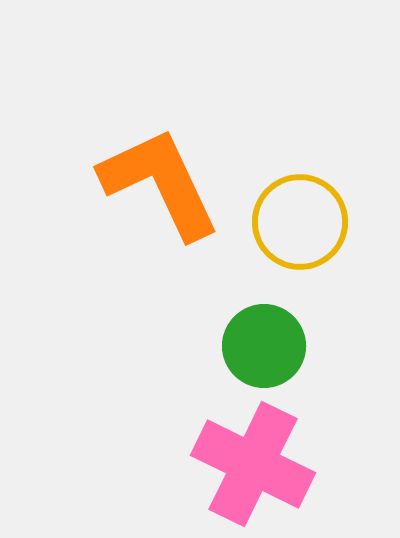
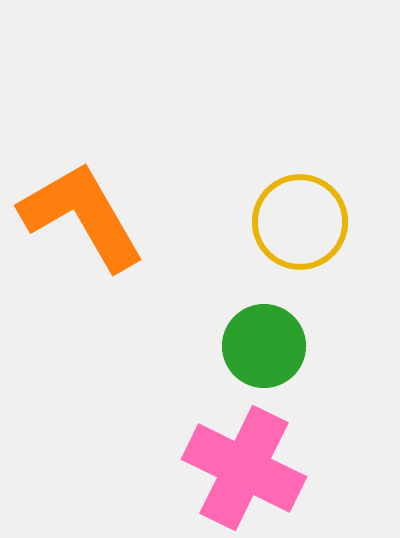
orange L-shape: moved 78 px left, 33 px down; rotated 5 degrees counterclockwise
pink cross: moved 9 px left, 4 px down
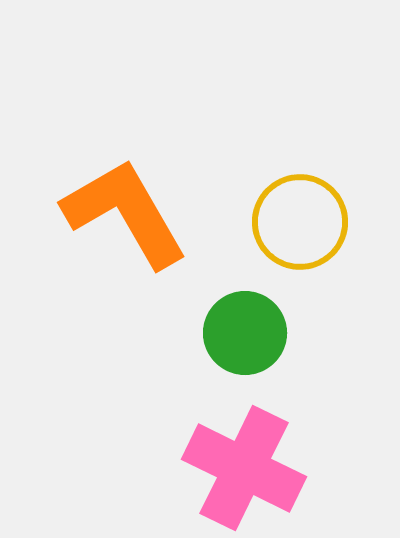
orange L-shape: moved 43 px right, 3 px up
green circle: moved 19 px left, 13 px up
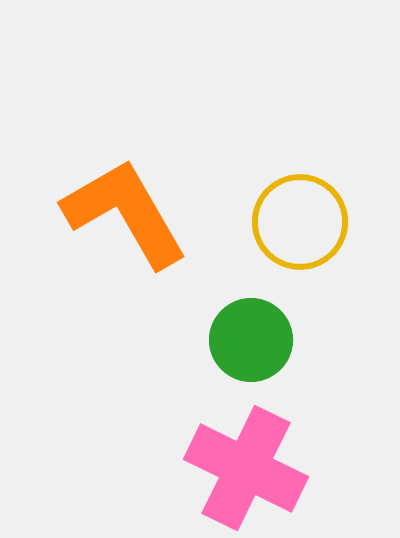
green circle: moved 6 px right, 7 px down
pink cross: moved 2 px right
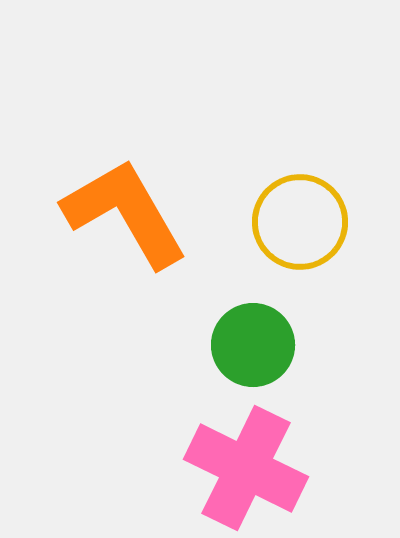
green circle: moved 2 px right, 5 px down
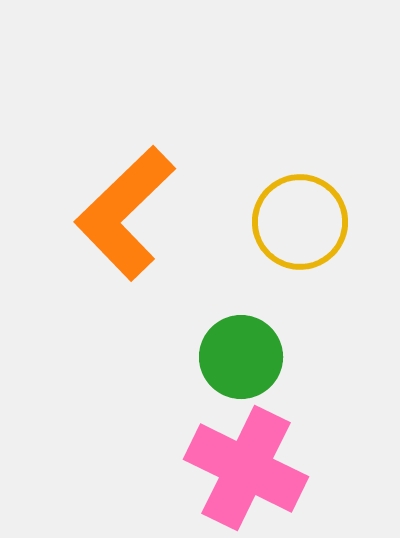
orange L-shape: rotated 104 degrees counterclockwise
green circle: moved 12 px left, 12 px down
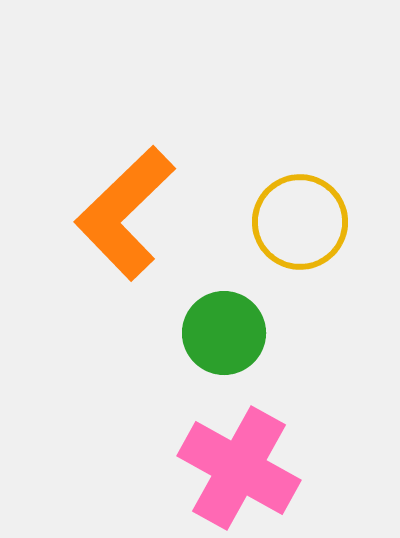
green circle: moved 17 px left, 24 px up
pink cross: moved 7 px left; rotated 3 degrees clockwise
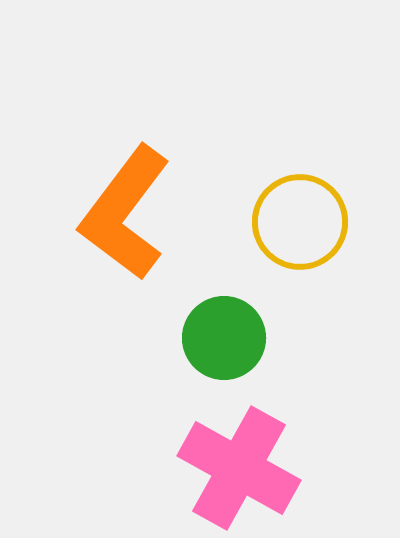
orange L-shape: rotated 9 degrees counterclockwise
green circle: moved 5 px down
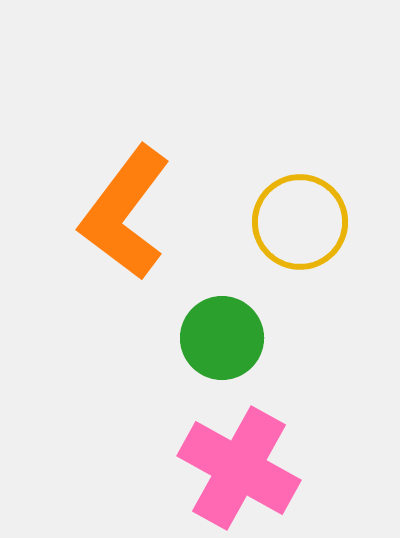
green circle: moved 2 px left
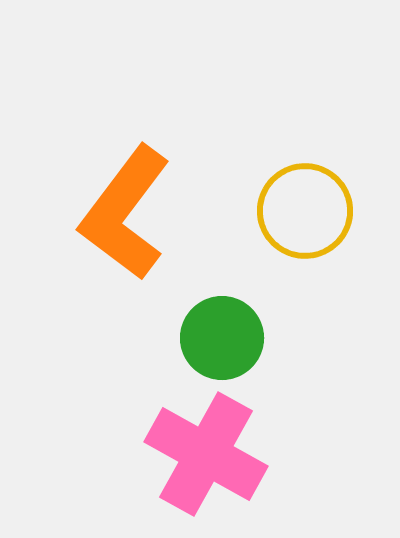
yellow circle: moved 5 px right, 11 px up
pink cross: moved 33 px left, 14 px up
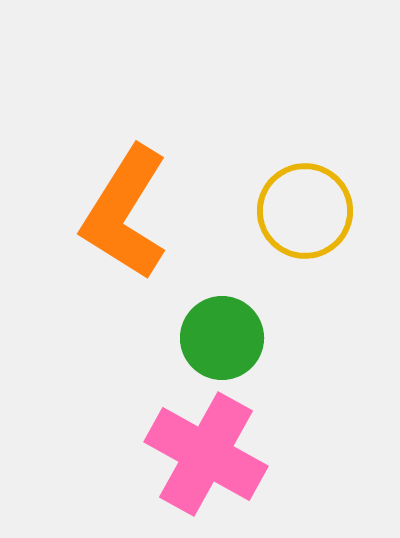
orange L-shape: rotated 5 degrees counterclockwise
